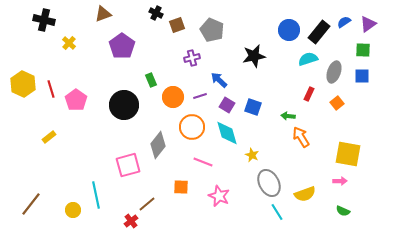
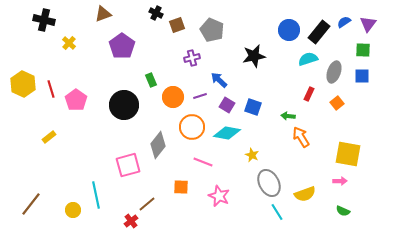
purple triangle at (368, 24): rotated 18 degrees counterclockwise
cyan diamond at (227, 133): rotated 64 degrees counterclockwise
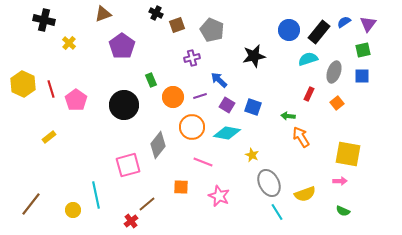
green square at (363, 50): rotated 14 degrees counterclockwise
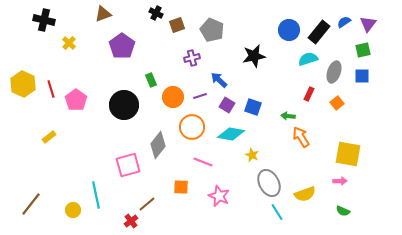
cyan diamond at (227, 133): moved 4 px right, 1 px down
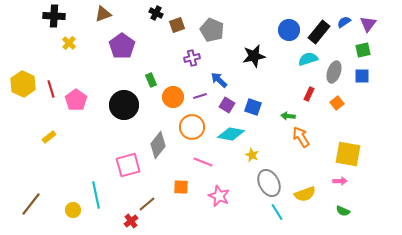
black cross at (44, 20): moved 10 px right, 4 px up; rotated 10 degrees counterclockwise
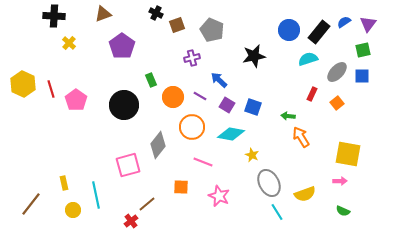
gray ellipse at (334, 72): moved 3 px right; rotated 25 degrees clockwise
red rectangle at (309, 94): moved 3 px right
purple line at (200, 96): rotated 48 degrees clockwise
yellow rectangle at (49, 137): moved 15 px right, 46 px down; rotated 64 degrees counterclockwise
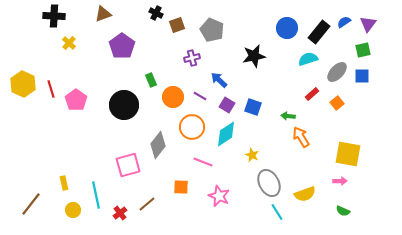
blue circle at (289, 30): moved 2 px left, 2 px up
red rectangle at (312, 94): rotated 24 degrees clockwise
cyan diamond at (231, 134): moved 5 px left; rotated 44 degrees counterclockwise
red cross at (131, 221): moved 11 px left, 8 px up
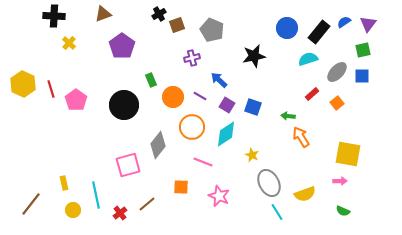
black cross at (156, 13): moved 3 px right, 1 px down; rotated 32 degrees clockwise
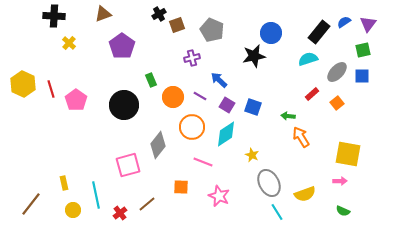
blue circle at (287, 28): moved 16 px left, 5 px down
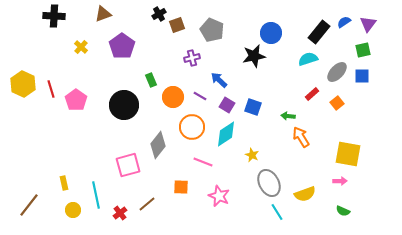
yellow cross at (69, 43): moved 12 px right, 4 px down
brown line at (31, 204): moved 2 px left, 1 px down
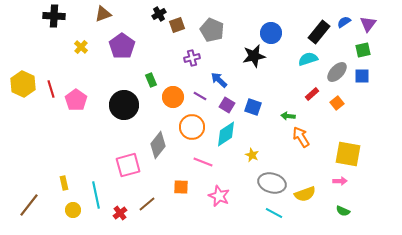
gray ellipse at (269, 183): moved 3 px right; rotated 48 degrees counterclockwise
cyan line at (277, 212): moved 3 px left, 1 px down; rotated 30 degrees counterclockwise
